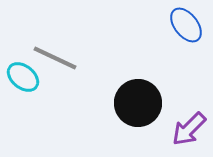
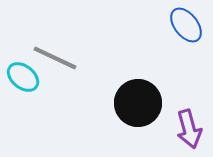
purple arrow: rotated 60 degrees counterclockwise
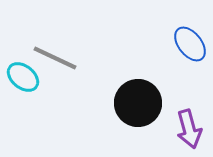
blue ellipse: moved 4 px right, 19 px down
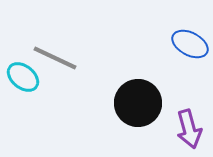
blue ellipse: rotated 24 degrees counterclockwise
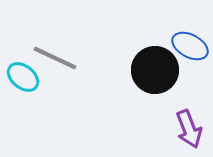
blue ellipse: moved 2 px down
black circle: moved 17 px right, 33 px up
purple arrow: rotated 6 degrees counterclockwise
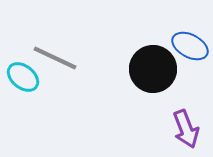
black circle: moved 2 px left, 1 px up
purple arrow: moved 3 px left
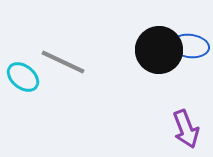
blue ellipse: rotated 21 degrees counterclockwise
gray line: moved 8 px right, 4 px down
black circle: moved 6 px right, 19 px up
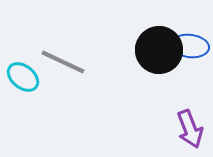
purple arrow: moved 4 px right
